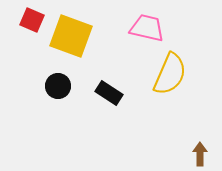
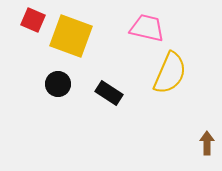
red square: moved 1 px right
yellow semicircle: moved 1 px up
black circle: moved 2 px up
brown arrow: moved 7 px right, 11 px up
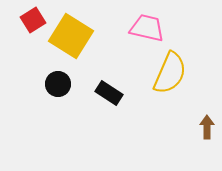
red square: rotated 35 degrees clockwise
yellow square: rotated 12 degrees clockwise
brown arrow: moved 16 px up
